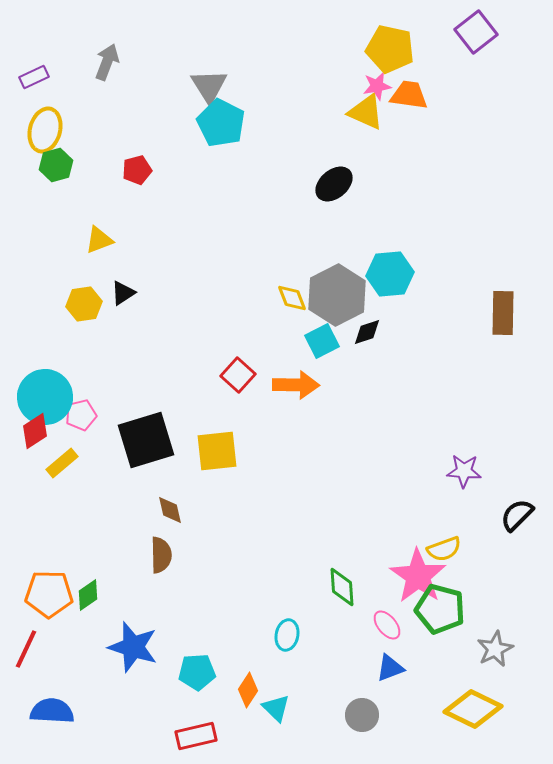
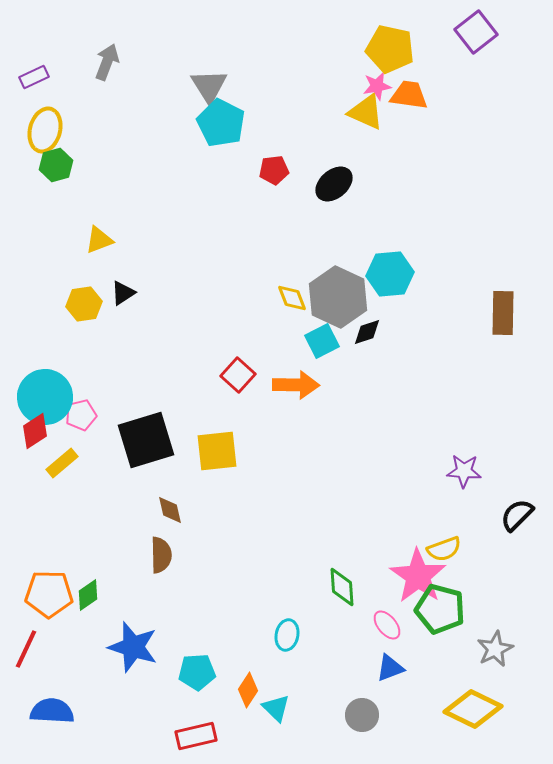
red pentagon at (137, 170): moved 137 px right; rotated 8 degrees clockwise
gray hexagon at (337, 295): moved 1 px right, 2 px down; rotated 8 degrees counterclockwise
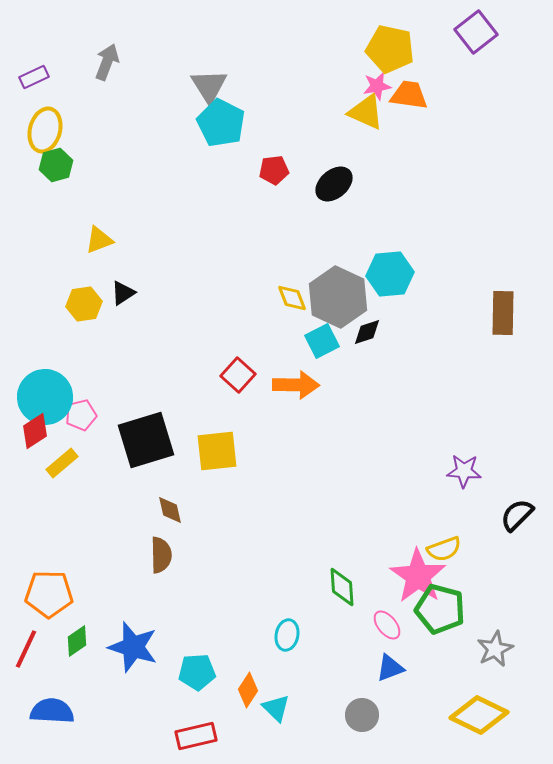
green diamond at (88, 595): moved 11 px left, 46 px down
yellow diamond at (473, 709): moved 6 px right, 6 px down
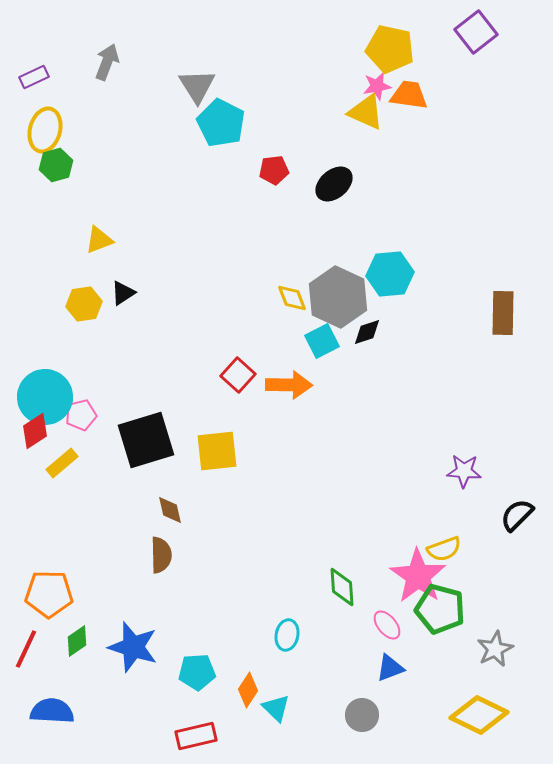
gray triangle at (209, 86): moved 12 px left
orange arrow at (296, 385): moved 7 px left
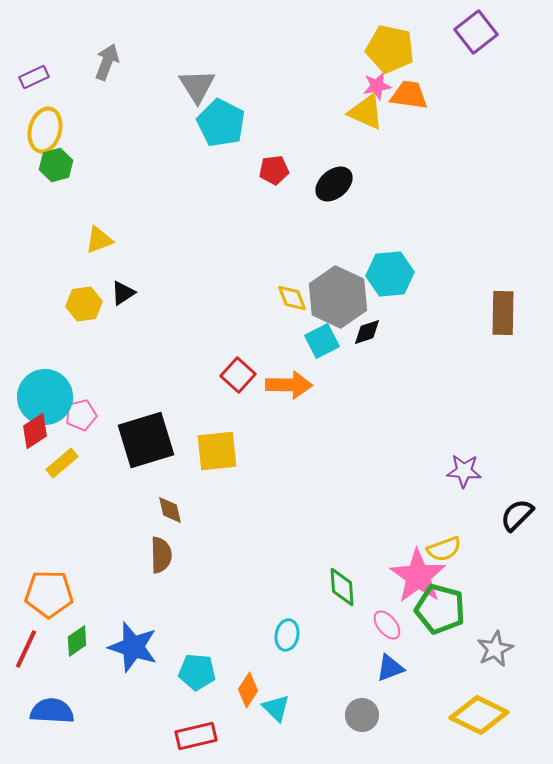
cyan pentagon at (197, 672): rotated 9 degrees clockwise
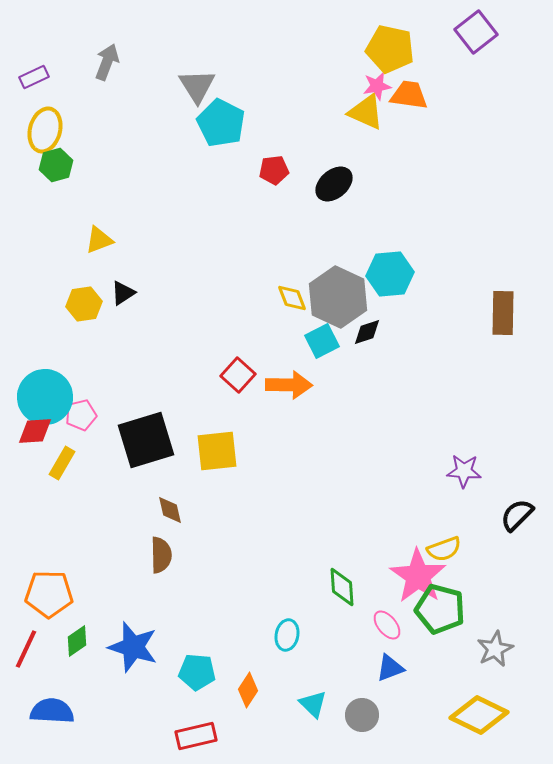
red diamond at (35, 431): rotated 30 degrees clockwise
yellow rectangle at (62, 463): rotated 20 degrees counterclockwise
cyan triangle at (276, 708): moved 37 px right, 4 px up
